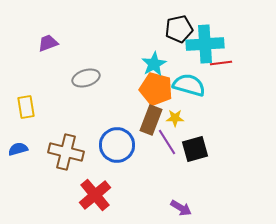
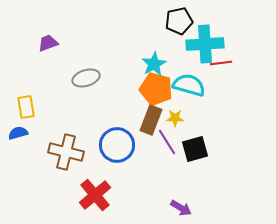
black pentagon: moved 8 px up
blue semicircle: moved 16 px up
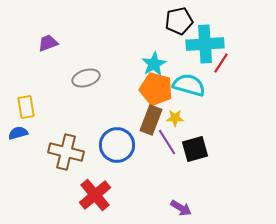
red line: rotated 50 degrees counterclockwise
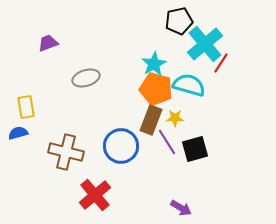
cyan cross: rotated 36 degrees counterclockwise
blue circle: moved 4 px right, 1 px down
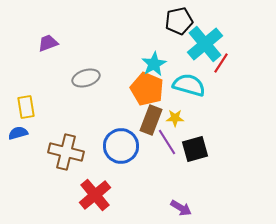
orange pentagon: moved 9 px left; rotated 8 degrees clockwise
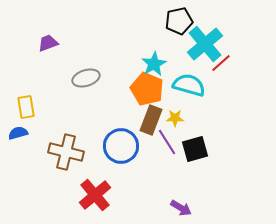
red line: rotated 15 degrees clockwise
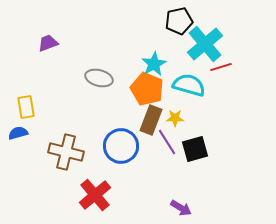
red line: moved 4 px down; rotated 25 degrees clockwise
gray ellipse: moved 13 px right; rotated 32 degrees clockwise
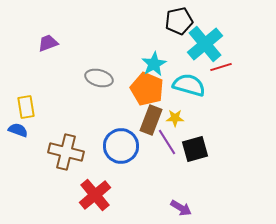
blue semicircle: moved 3 px up; rotated 36 degrees clockwise
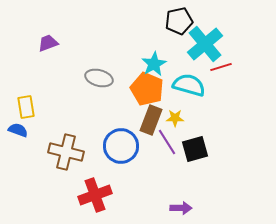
red cross: rotated 20 degrees clockwise
purple arrow: rotated 30 degrees counterclockwise
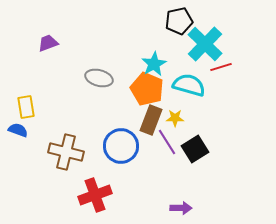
cyan cross: rotated 6 degrees counterclockwise
black square: rotated 16 degrees counterclockwise
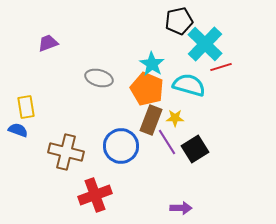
cyan star: moved 2 px left; rotated 10 degrees counterclockwise
